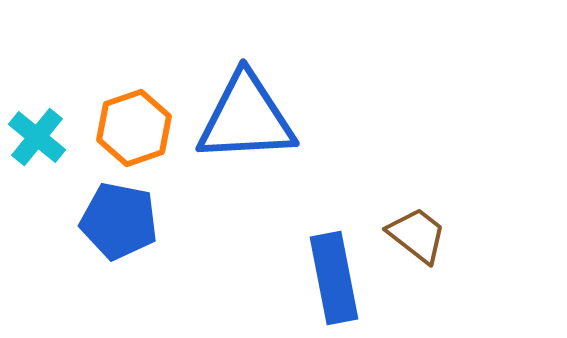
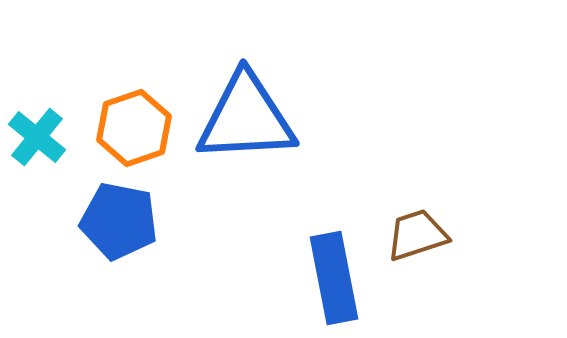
brown trapezoid: rotated 56 degrees counterclockwise
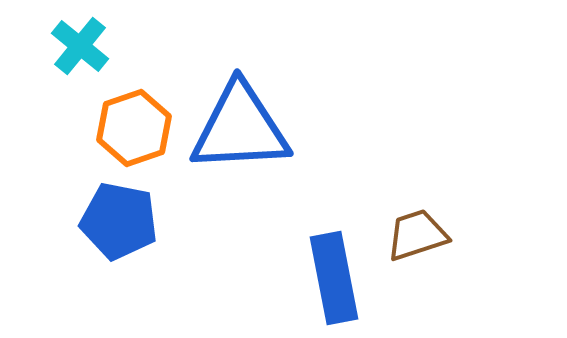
blue triangle: moved 6 px left, 10 px down
cyan cross: moved 43 px right, 91 px up
